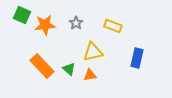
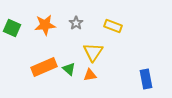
green square: moved 10 px left, 13 px down
yellow triangle: rotated 45 degrees counterclockwise
blue rectangle: moved 9 px right, 21 px down; rotated 24 degrees counterclockwise
orange rectangle: moved 2 px right, 1 px down; rotated 70 degrees counterclockwise
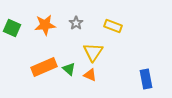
orange triangle: rotated 32 degrees clockwise
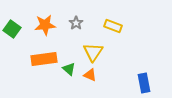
green square: moved 1 px down; rotated 12 degrees clockwise
orange rectangle: moved 8 px up; rotated 15 degrees clockwise
blue rectangle: moved 2 px left, 4 px down
